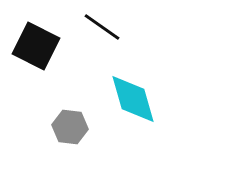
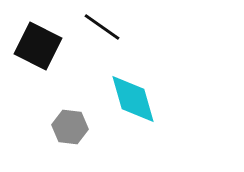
black square: moved 2 px right
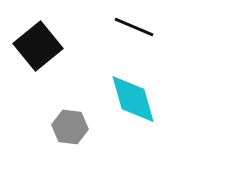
black line: moved 32 px right; rotated 12 degrees counterclockwise
black square: rotated 24 degrees clockwise
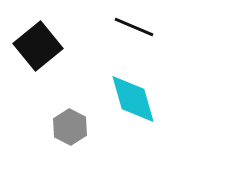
gray hexagon: rotated 20 degrees clockwise
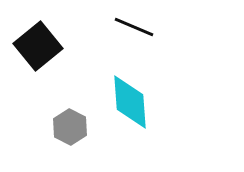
cyan diamond: moved 3 px left, 3 px down; rotated 12 degrees clockwise
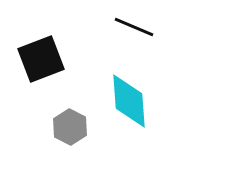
black square: moved 3 px right, 13 px down; rotated 18 degrees clockwise
cyan diamond: moved 1 px left, 1 px up
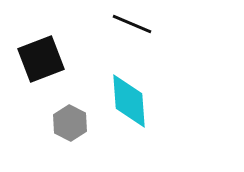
black line: moved 2 px left, 3 px up
gray hexagon: moved 4 px up
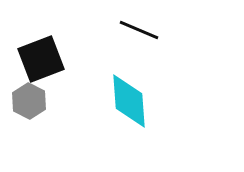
black line: moved 7 px right, 6 px down
gray hexagon: moved 41 px left, 22 px up
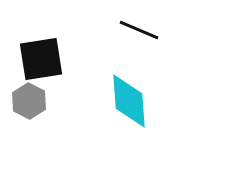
black square: rotated 12 degrees clockwise
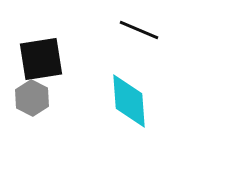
gray hexagon: moved 3 px right, 3 px up
